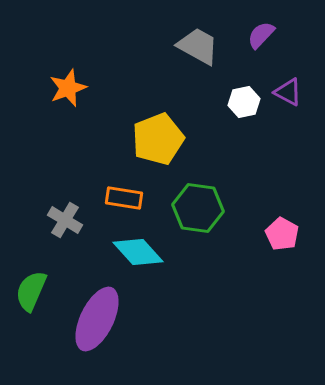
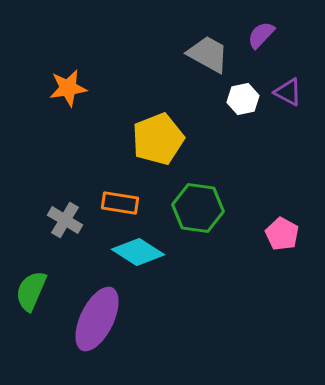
gray trapezoid: moved 10 px right, 8 px down
orange star: rotated 12 degrees clockwise
white hexagon: moved 1 px left, 3 px up
orange rectangle: moved 4 px left, 5 px down
cyan diamond: rotated 15 degrees counterclockwise
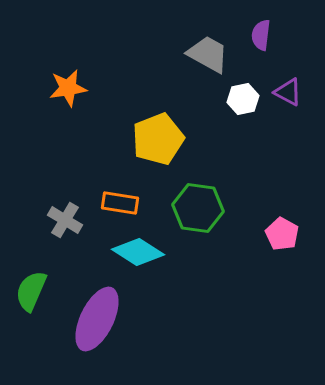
purple semicircle: rotated 36 degrees counterclockwise
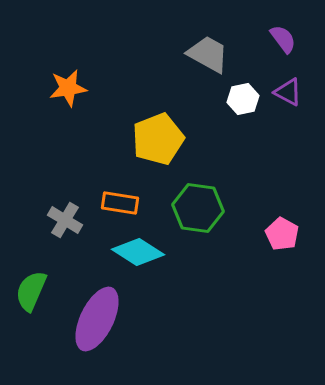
purple semicircle: moved 22 px right, 4 px down; rotated 136 degrees clockwise
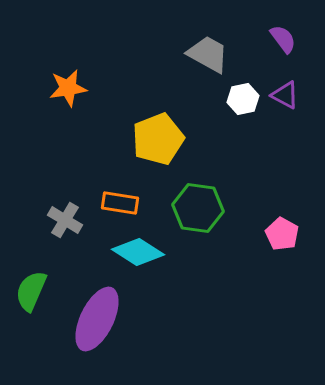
purple triangle: moved 3 px left, 3 px down
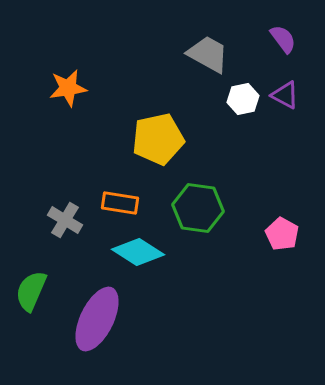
yellow pentagon: rotated 9 degrees clockwise
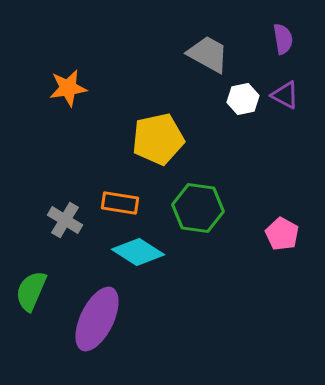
purple semicircle: rotated 28 degrees clockwise
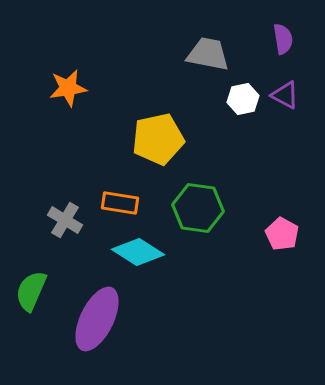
gray trapezoid: rotated 18 degrees counterclockwise
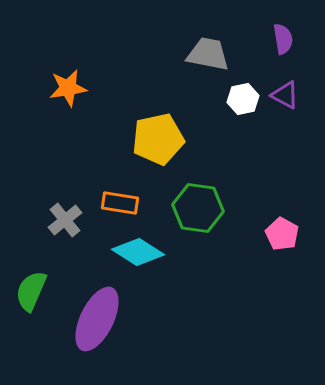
gray cross: rotated 20 degrees clockwise
